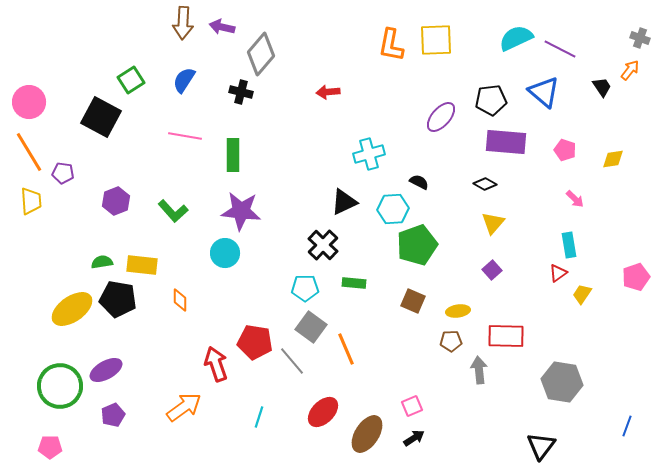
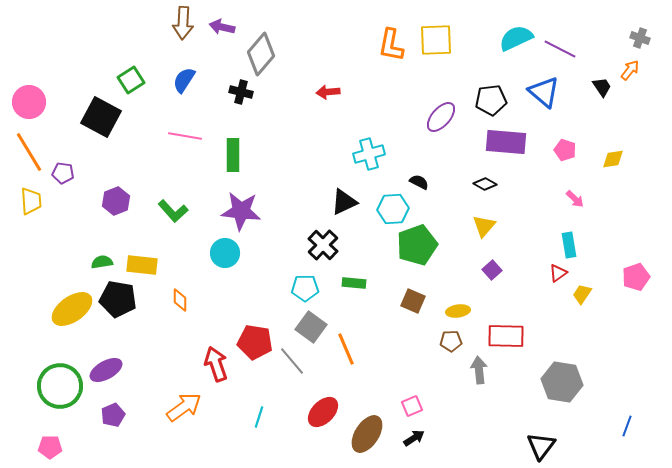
yellow triangle at (493, 223): moved 9 px left, 3 px down
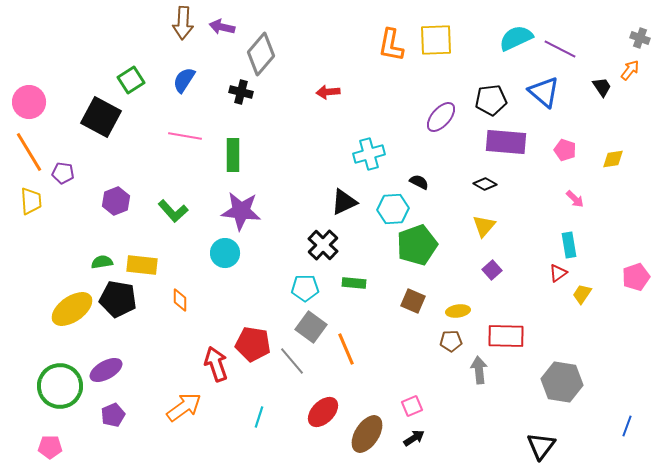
red pentagon at (255, 342): moved 2 px left, 2 px down
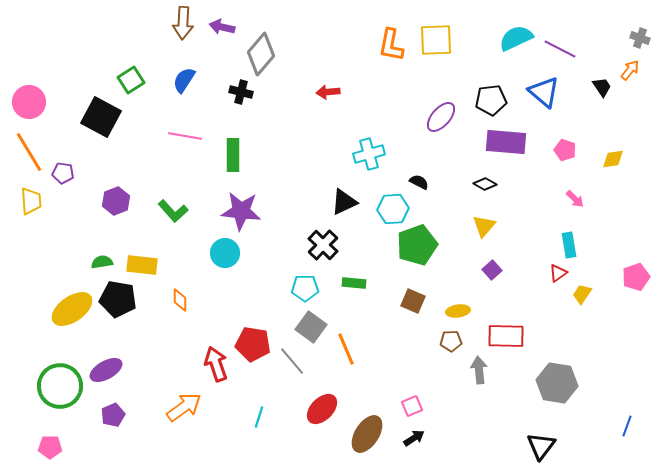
gray hexagon at (562, 382): moved 5 px left, 1 px down
red ellipse at (323, 412): moved 1 px left, 3 px up
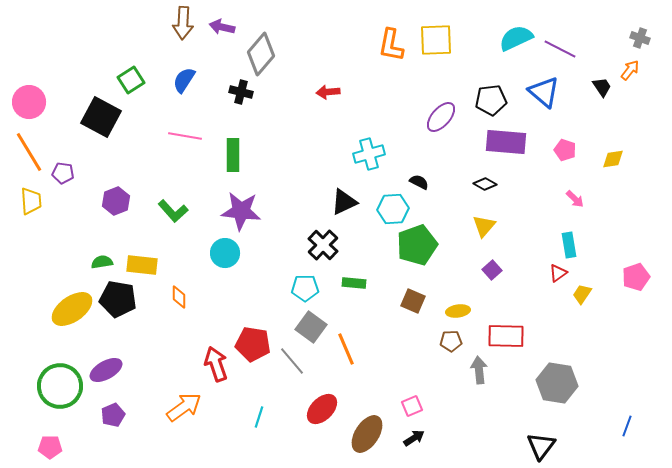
orange diamond at (180, 300): moved 1 px left, 3 px up
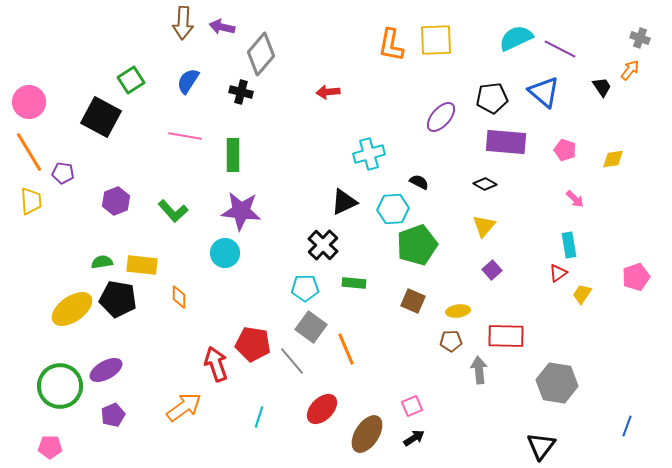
blue semicircle at (184, 80): moved 4 px right, 1 px down
black pentagon at (491, 100): moved 1 px right, 2 px up
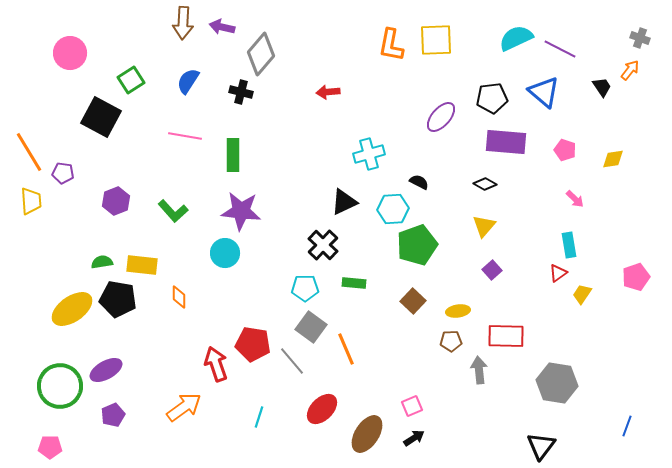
pink circle at (29, 102): moved 41 px right, 49 px up
brown square at (413, 301): rotated 20 degrees clockwise
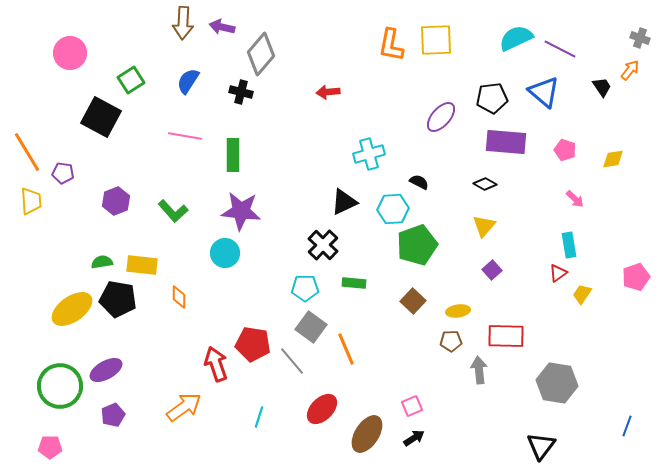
orange line at (29, 152): moved 2 px left
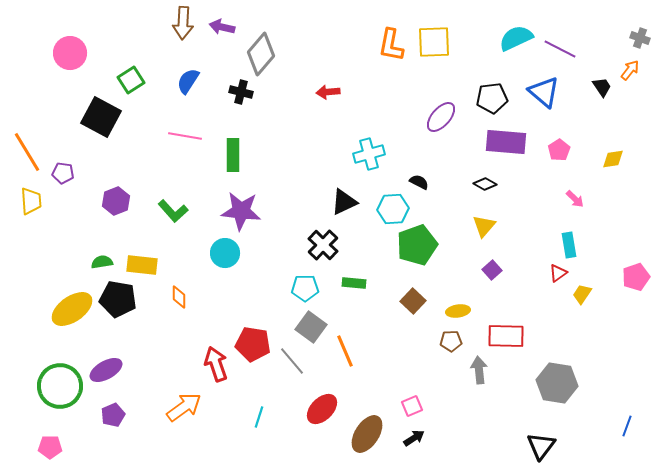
yellow square at (436, 40): moved 2 px left, 2 px down
pink pentagon at (565, 150): moved 6 px left; rotated 20 degrees clockwise
orange line at (346, 349): moved 1 px left, 2 px down
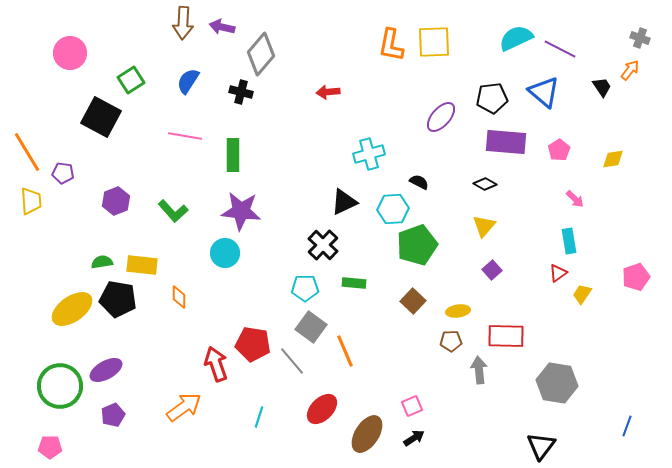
cyan rectangle at (569, 245): moved 4 px up
